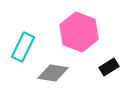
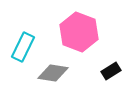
black rectangle: moved 2 px right, 4 px down
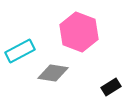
cyan rectangle: moved 3 px left, 4 px down; rotated 36 degrees clockwise
black rectangle: moved 16 px down
